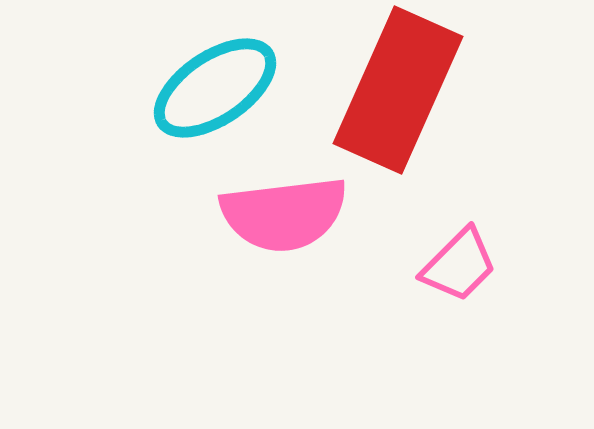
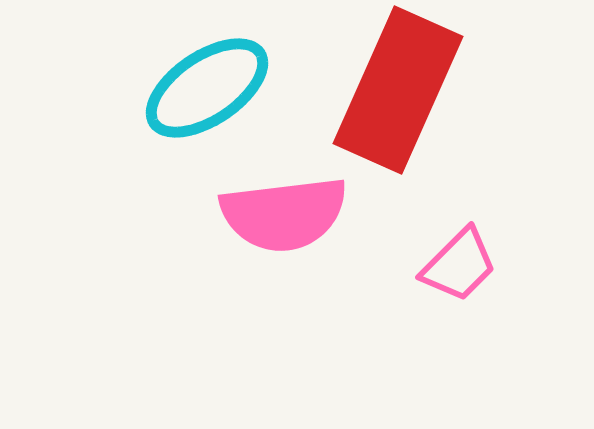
cyan ellipse: moved 8 px left
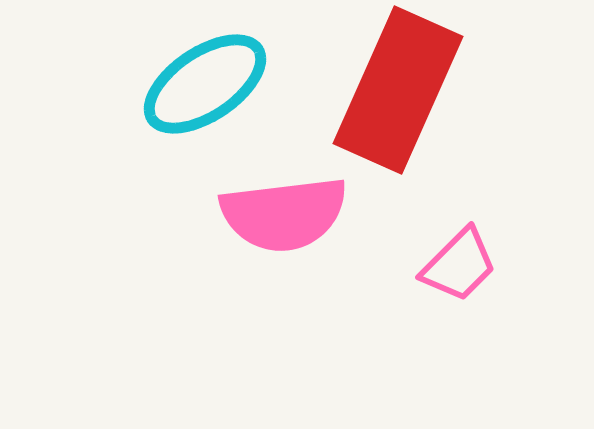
cyan ellipse: moved 2 px left, 4 px up
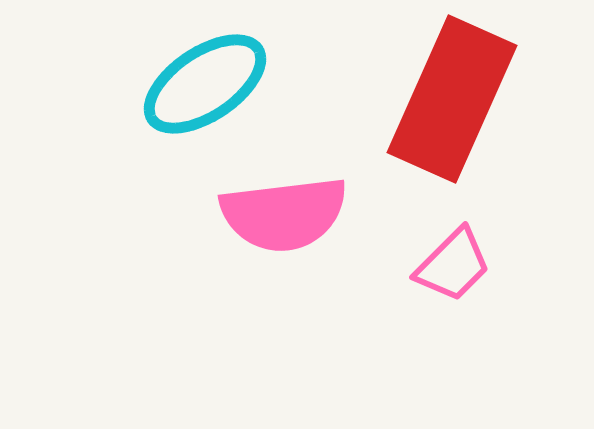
red rectangle: moved 54 px right, 9 px down
pink trapezoid: moved 6 px left
